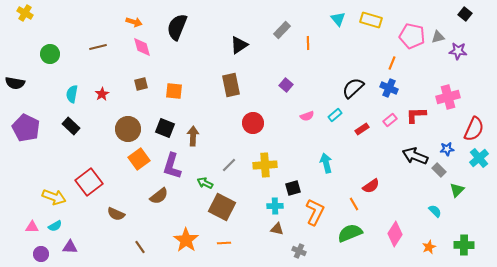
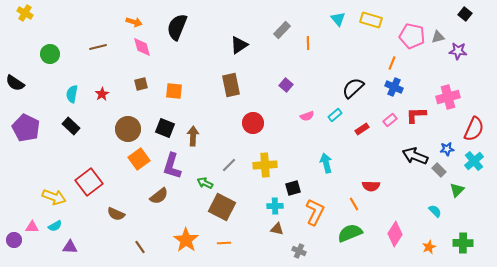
black semicircle at (15, 83): rotated 24 degrees clockwise
blue cross at (389, 88): moved 5 px right, 1 px up
cyan cross at (479, 158): moved 5 px left, 3 px down
red semicircle at (371, 186): rotated 36 degrees clockwise
green cross at (464, 245): moved 1 px left, 2 px up
purple circle at (41, 254): moved 27 px left, 14 px up
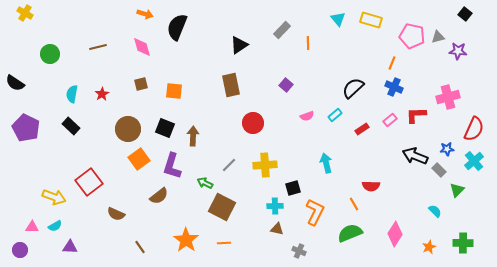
orange arrow at (134, 22): moved 11 px right, 8 px up
purple circle at (14, 240): moved 6 px right, 10 px down
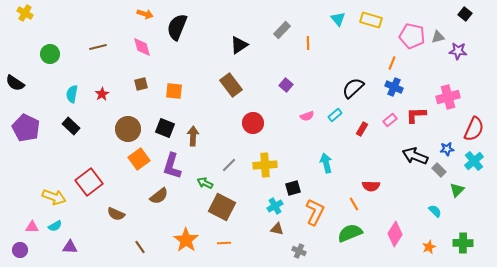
brown rectangle at (231, 85): rotated 25 degrees counterclockwise
red rectangle at (362, 129): rotated 24 degrees counterclockwise
cyan cross at (275, 206): rotated 28 degrees counterclockwise
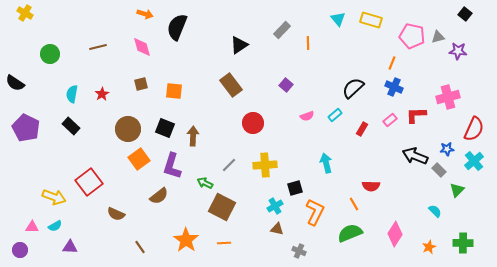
black square at (293, 188): moved 2 px right
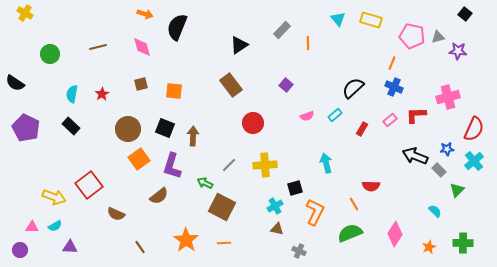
red square at (89, 182): moved 3 px down
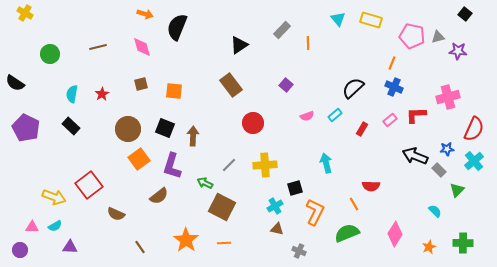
green semicircle at (350, 233): moved 3 px left
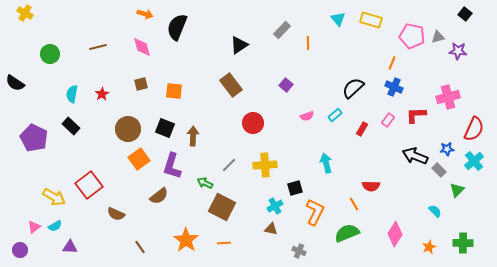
pink rectangle at (390, 120): moved 2 px left; rotated 16 degrees counterclockwise
purple pentagon at (26, 128): moved 8 px right, 10 px down
yellow arrow at (54, 197): rotated 10 degrees clockwise
pink triangle at (32, 227): moved 2 px right; rotated 40 degrees counterclockwise
brown triangle at (277, 229): moved 6 px left
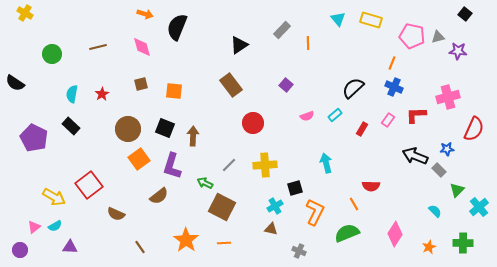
green circle at (50, 54): moved 2 px right
cyan cross at (474, 161): moved 5 px right, 46 px down
